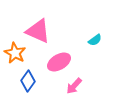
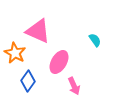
cyan semicircle: rotated 88 degrees counterclockwise
pink ellipse: rotated 30 degrees counterclockwise
pink arrow: rotated 66 degrees counterclockwise
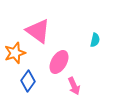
pink triangle: rotated 12 degrees clockwise
cyan semicircle: rotated 48 degrees clockwise
orange star: rotated 25 degrees clockwise
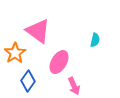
orange star: rotated 15 degrees counterclockwise
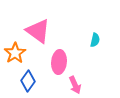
pink ellipse: rotated 25 degrees counterclockwise
pink arrow: moved 1 px right, 1 px up
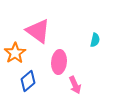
blue diamond: rotated 15 degrees clockwise
